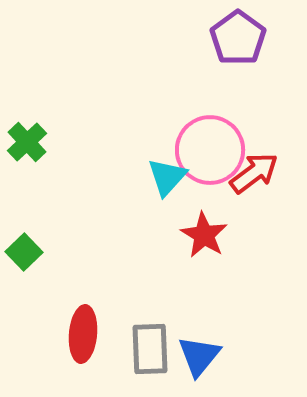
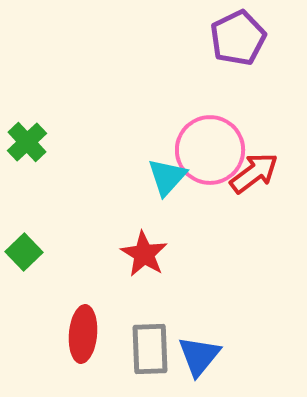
purple pentagon: rotated 10 degrees clockwise
red star: moved 60 px left, 19 px down
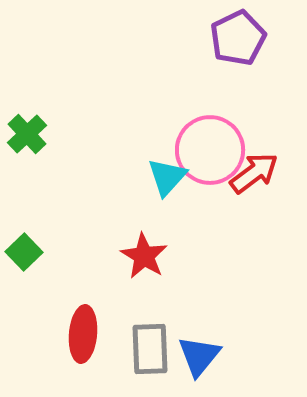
green cross: moved 8 px up
red star: moved 2 px down
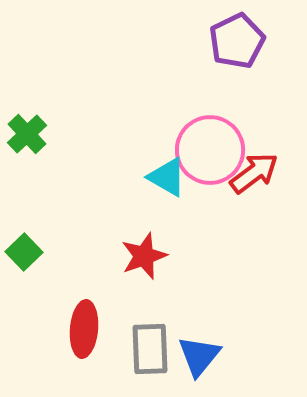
purple pentagon: moved 1 px left, 3 px down
cyan triangle: rotated 42 degrees counterclockwise
red star: rotated 21 degrees clockwise
red ellipse: moved 1 px right, 5 px up
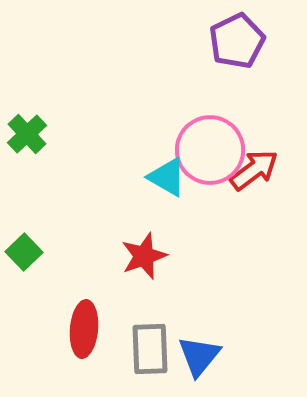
red arrow: moved 3 px up
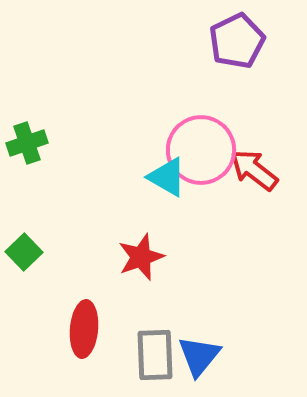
green cross: moved 9 px down; rotated 24 degrees clockwise
pink circle: moved 9 px left
red arrow: rotated 105 degrees counterclockwise
red star: moved 3 px left, 1 px down
gray rectangle: moved 5 px right, 6 px down
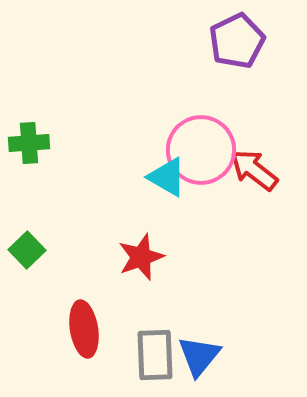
green cross: moved 2 px right; rotated 15 degrees clockwise
green square: moved 3 px right, 2 px up
red ellipse: rotated 14 degrees counterclockwise
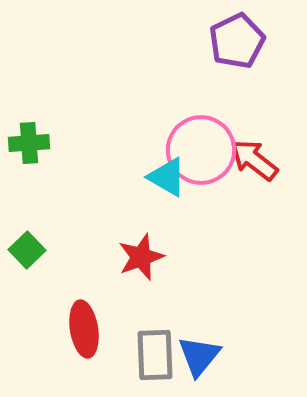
red arrow: moved 10 px up
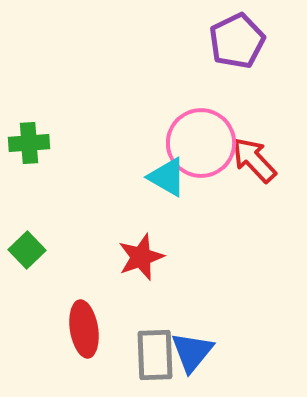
pink circle: moved 7 px up
red arrow: rotated 9 degrees clockwise
blue triangle: moved 7 px left, 4 px up
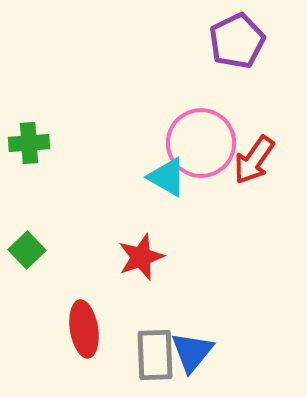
red arrow: rotated 102 degrees counterclockwise
